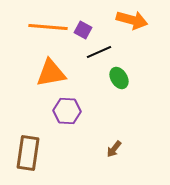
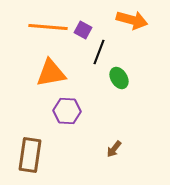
black line: rotated 45 degrees counterclockwise
brown rectangle: moved 2 px right, 2 px down
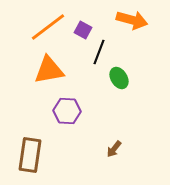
orange line: rotated 42 degrees counterclockwise
orange triangle: moved 2 px left, 3 px up
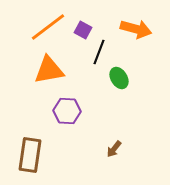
orange arrow: moved 4 px right, 9 px down
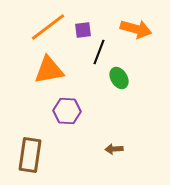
purple square: rotated 36 degrees counterclockwise
brown arrow: rotated 48 degrees clockwise
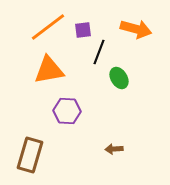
brown rectangle: rotated 8 degrees clockwise
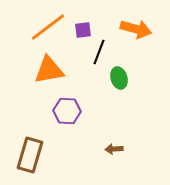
green ellipse: rotated 15 degrees clockwise
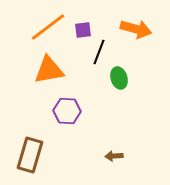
brown arrow: moved 7 px down
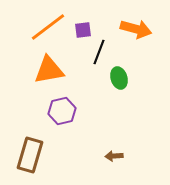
purple hexagon: moved 5 px left; rotated 16 degrees counterclockwise
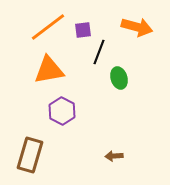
orange arrow: moved 1 px right, 2 px up
purple hexagon: rotated 20 degrees counterclockwise
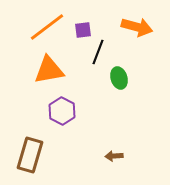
orange line: moved 1 px left
black line: moved 1 px left
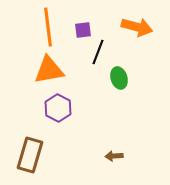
orange line: moved 1 px right; rotated 60 degrees counterclockwise
purple hexagon: moved 4 px left, 3 px up
